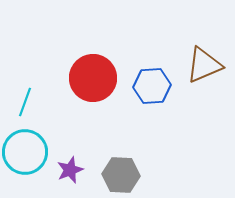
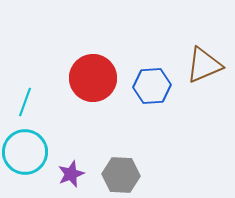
purple star: moved 1 px right, 4 px down
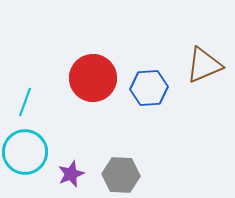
blue hexagon: moved 3 px left, 2 px down
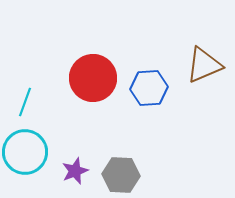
purple star: moved 4 px right, 3 px up
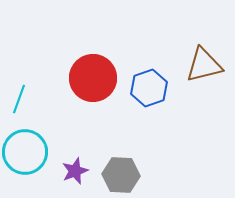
brown triangle: rotated 9 degrees clockwise
blue hexagon: rotated 15 degrees counterclockwise
cyan line: moved 6 px left, 3 px up
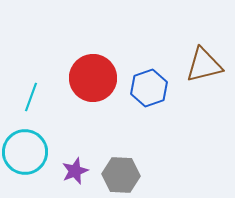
cyan line: moved 12 px right, 2 px up
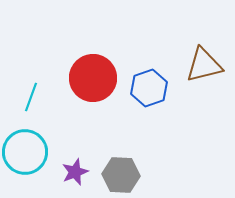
purple star: moved 1 px down
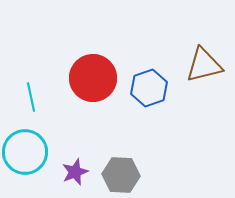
cyan line: rotated 32 degrees counterclockwise
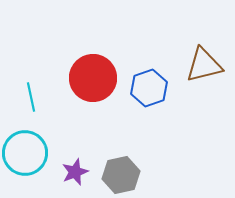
cyan circle: moved 1 px down
gray hexagon: rotated 15 degrees counterclockwise
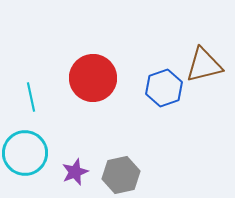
blue hexagon: moved 15 px right
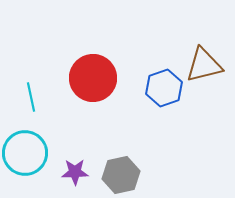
purple star: rotated 20 degrees clockwise
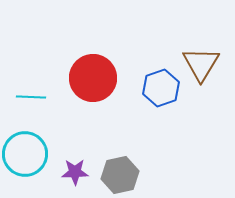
brown triangle: moved 3 px left, 1 px up; rotated 45 degrees counterclockwise
blue hexagon: moved 3 px left
cyan line: rotated 76 degrees counterclockwise
cyan circle: moved 1 px down
gray hexagon: moved 1 px left
